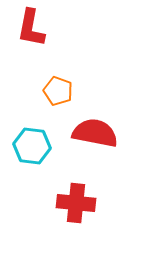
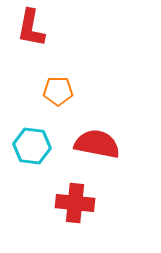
orange pentagon: rotated 20 degrees counterclockwise
red semicircle: moved 2 px right, 11 px down
red cross: moved 1 px left
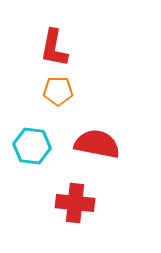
red L-shape: moved 23 px right, 20 px down
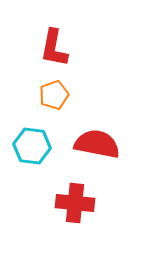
orange pentagon: moved 4 px left, 4 px down; rotated 20 degrees counterclockwise
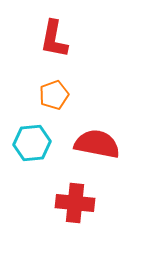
red L-shape: moved 9 px up
cyan hexagon: moved 3 px up; rotated 12 degrees counterclockwise
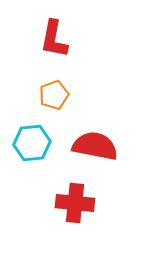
red semicircle: moved 2 px left, 2 px down
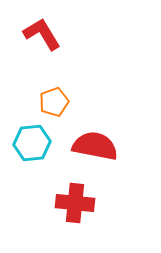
red L-shape: moved 12 px left, 5 px up; rotated 138 degrees clockwise
orange pentagon: moved 7 px down
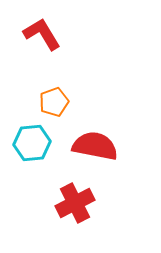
red cross: rotated 33 degrees counterclockwise
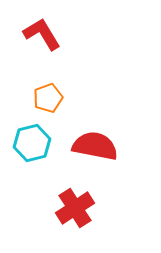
orange pentagon: moved 6 px left, 4 px up
cyan hexagon: rotated 9 degrees counterclockwise
red cross: moved 5 px down; rotated 6 degrees counterclockwise
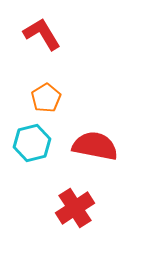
orange pentagon: moved 2 px left; rotated 12 degrees counterclockwise
